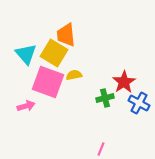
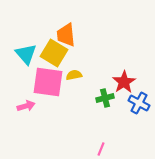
pink square: rotated 12 degrees counterclockwise
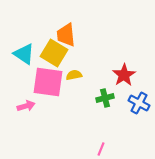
cyan triangle: moved 2 px left; rotated 15 degrees counterclockwise
red star: moved 7 px up
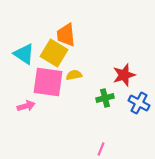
red star: rotated 15 degrees clockwise
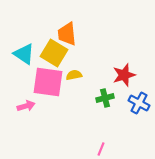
orange trapezoid: moved 1 px right, 1 px up
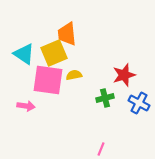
yellow square: rotated 36 degrees clockwise
pink square: moved 2 px up
pink arrow: rotated 24 degrees clockwise
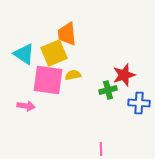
yellow semicircle: moved 1 px left
green cross: moved 3 px right, 8 px up
blue cross: rotated 25 degrees counterclockwise
pink line: rotated 24 degrees counterclockwise
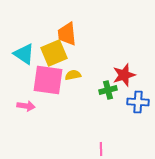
blue cross: moved 1 px left, 1 px up
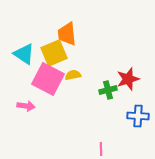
red star: moved 4 px right, 4 px down
pink square: moved 1 px up; rotated 20 degrees clockwise
blue cross: moved 14 px down
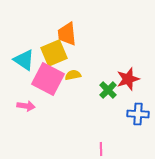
cyan triangle: moved 6 px down
green cross: rotated 30 degrees counterclockwise
blue cross: moved 2 px up
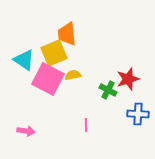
green cross: rotated 18 degrees counterclockwise
pink arrow: moved 25 px down
pink line: moved 15 px left, 24 px up
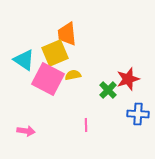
yellow square: moved 1 px right
green cross: rotated 18 degrees clockwise
